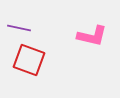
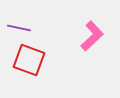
pink L-shape: rotated 56 degrees counterclockwise
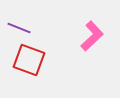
purple line: rotated 10 degrees clockwise
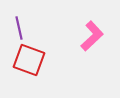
purple line: rotated 55 degrees clockwise
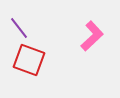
purple line: rotated 25 degrees counterclockwise
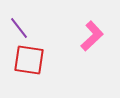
red square: rotated 12 degrees counterclockwise
